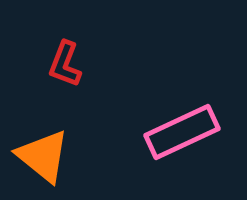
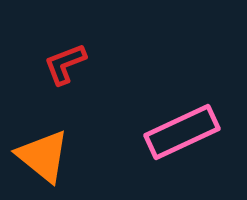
red L-shape: rotated 48 degrees clockwise
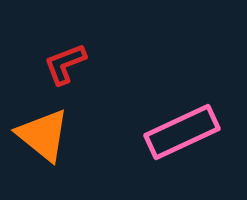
orange triangle: moved 21 px up
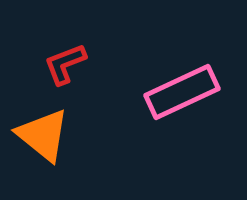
pink rectangle: moved 40 px up
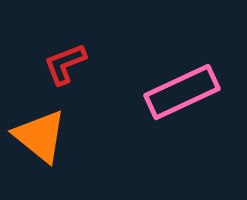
orange triangle: moved 3 px left, 1 px down
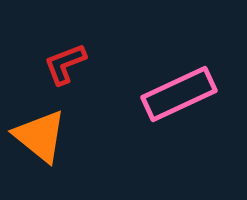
pink rectangle: moved 3 px left, 2 px down
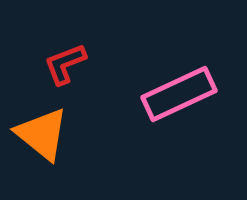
orange triangle: moved 2 px right, 2 px up
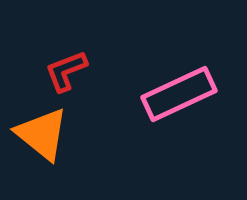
red L-shape: moved 1 px right, 7 px down
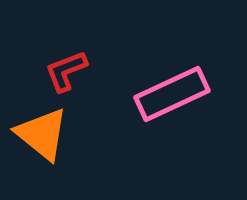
pink rectangle: moved 7 px left
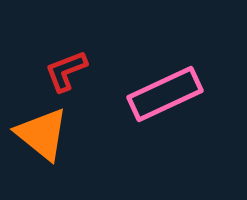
pink rectangle: moved 7 px left
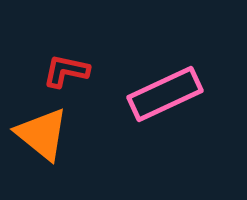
red L-shape: rotated 33 degrees clockwise
